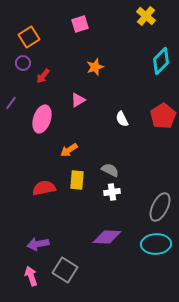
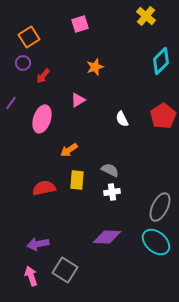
cyan ellipse: moved 2 px up; rotated 44 degrees clockwise
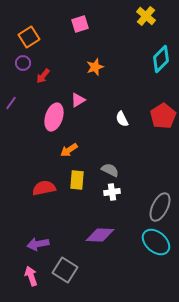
cyan diamond: moved 2 px up
pink ellipse: moved 12 px right, 2 px up
purple diamond: moved 7 px left, 2 px up
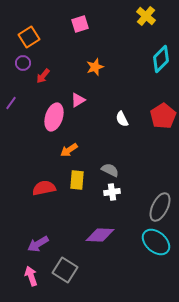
purple arrow: rotated 20 degrees counterclockwise
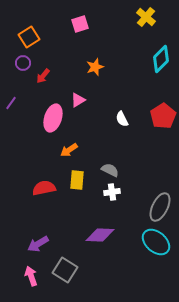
yellow cross: moved 1 px down
pink ellipse: moved 1 px left, 1 px down
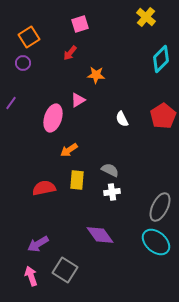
orange star: moved 1 px right, 8 px down; rotated 24 degrees clockwise
red arrow: moved 27 px right, 23 px up
purple diamond: rotated 52 degrees clockwise
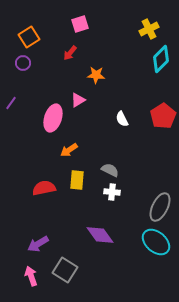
yellow cross: moved 3 px right, 12 px down; rotated 24 degrees clockwise
white cross: rotated 14 degrees clockwise
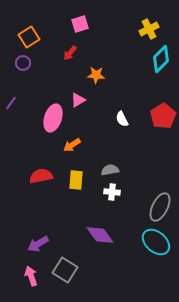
orange arrow: moved 3 px right, 5 px up
gray semicircle: rotated 36 degrees counterclockwise
yellow rectangle: moved 1 px left
red semicircle: moved 3 px left, 12 px up
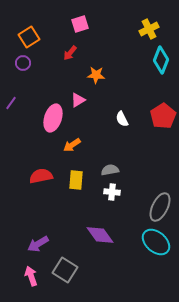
cyan diamond: moved 1 px down; rotated 24 degrees counterclockwise
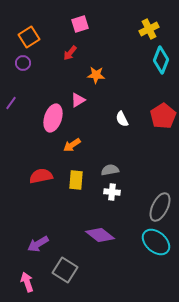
purple diamond: rotated 16 degrees counterclockwise
pink arrow: moved 4 px left, 6 px down
